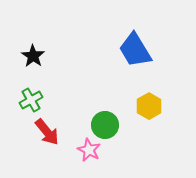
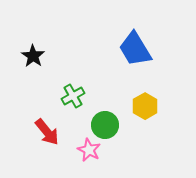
blue trapezoid: moved 1 px up
green cross: moved 42 px right, 4 px up
yellow hexagon: moved 4 px left
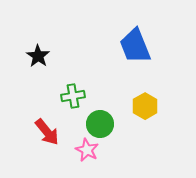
blue trapezoid: moved 3 px up; rotated 9 degrees clockwise
black star: moved 5 px right
green cross: rotated 20 degrees clockwise
green circle: moved 5 px left, 1 px up
pink star: moved 2 px left
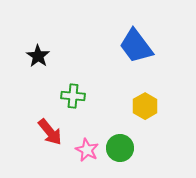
blue trapezoid: moved 1 px right; rotated 15 degrees counterclockwise
green cross: rotated 15 degrees clockwise
green circle: moved 20 px right, 24 px down
red arrow: moved 3 px right
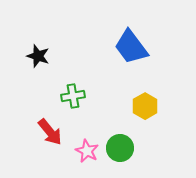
blue trapezoid: moved 5 px left, 1 px down
black star: rotated 15 degrees counterclockwise
green cross: rotated 15 degrees counterclockwise
pink star: moved 1 px down
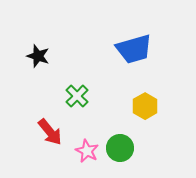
blue trapezoid: moved 3 px right, 2 px down; rotated 69 degrees counterclockwise
green cross: moved 4 px right; rotated 35 degrees counterclockwise
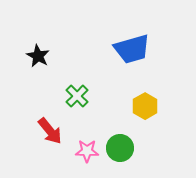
blue trapezoid: moved 2 px left
black star: rotated 10 degrees clockwise
red arrow: moved 1 px up
pink star: rotated 25 degrees counterclockwise
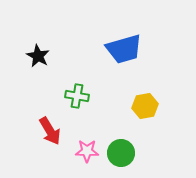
blue trapezoid: moved 8 px left
green cross: rotated 35 degrees counterclockwise
yellow hexagon: rotated 20 degrees clockwise
red arrow: rotated 8 degrees clockwise
green circle: moved 1 px right, 5 px down
